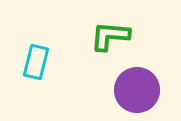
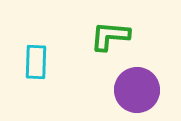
cyan rectangle: rotated 12 degrees counterclockwise
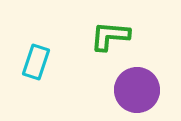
cyan rectangle: rotated 16 degrees clockwise
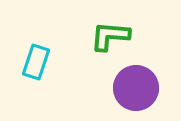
purple circle: moved 1 px left, 2 px up
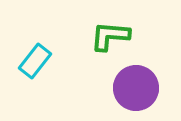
cyan rectangle: moved 1 px left, 1 px up; rotated 20 degrees clockwise
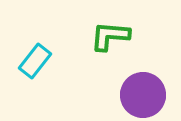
purple circle: moved 7 px right, 7 px down
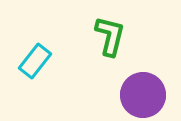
green L-shape: rotated 99 degrees clockwise
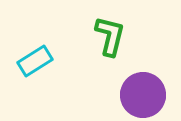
cyan rectangle: rotated 20 degrees clockwise
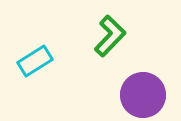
green L-shape: rotated 30 degrees clockwise
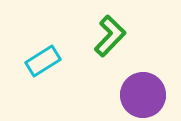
cyan rectangle: moved 8 px right
